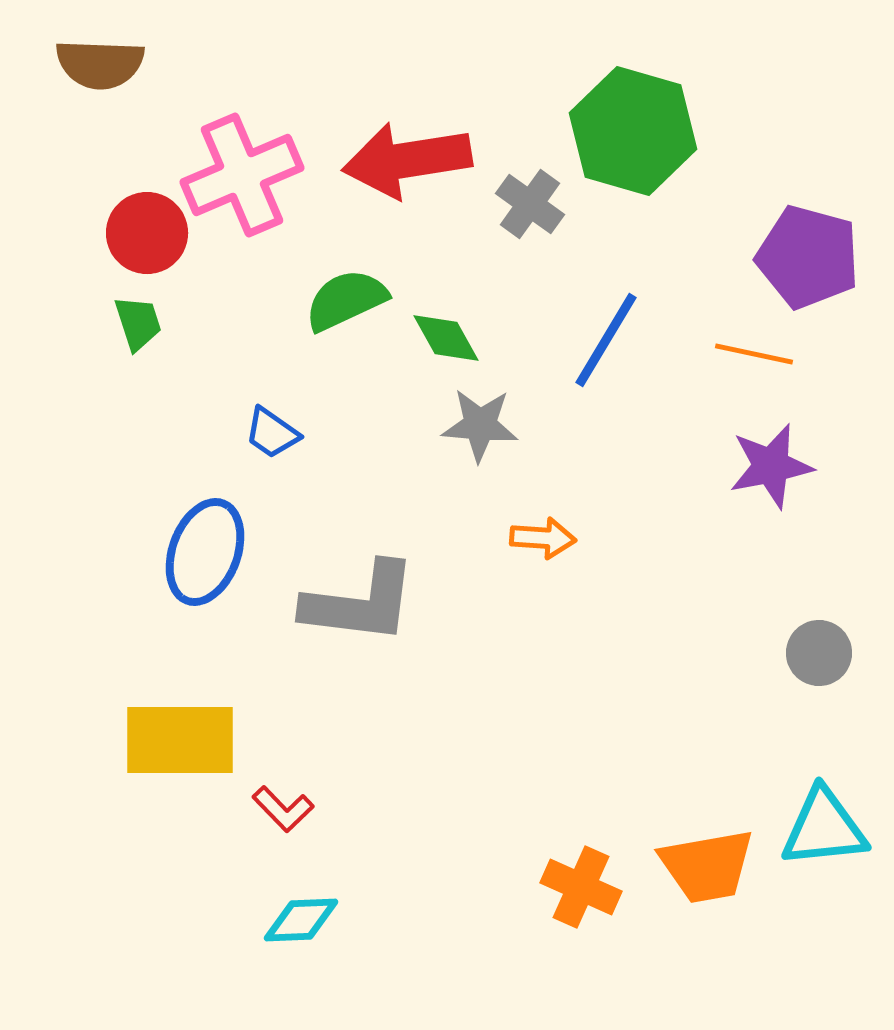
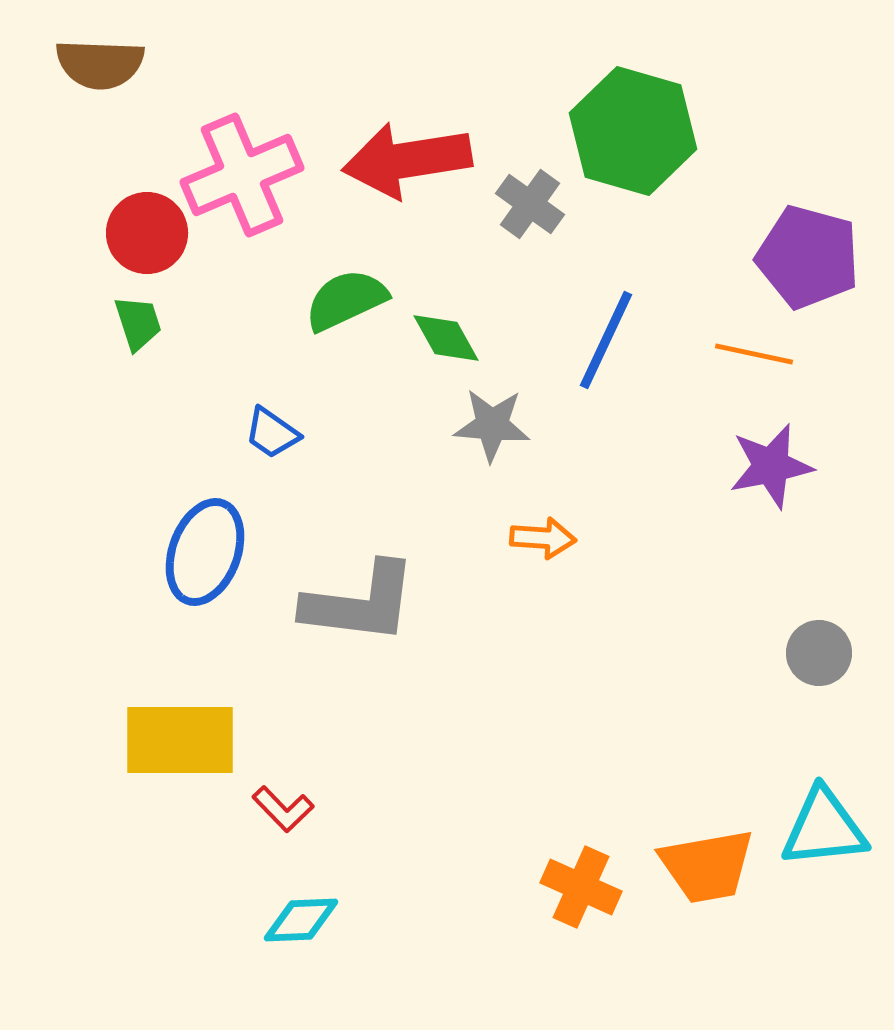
blue line: rotated 6 degrees counterclockwise
gray star: moved 12 px right
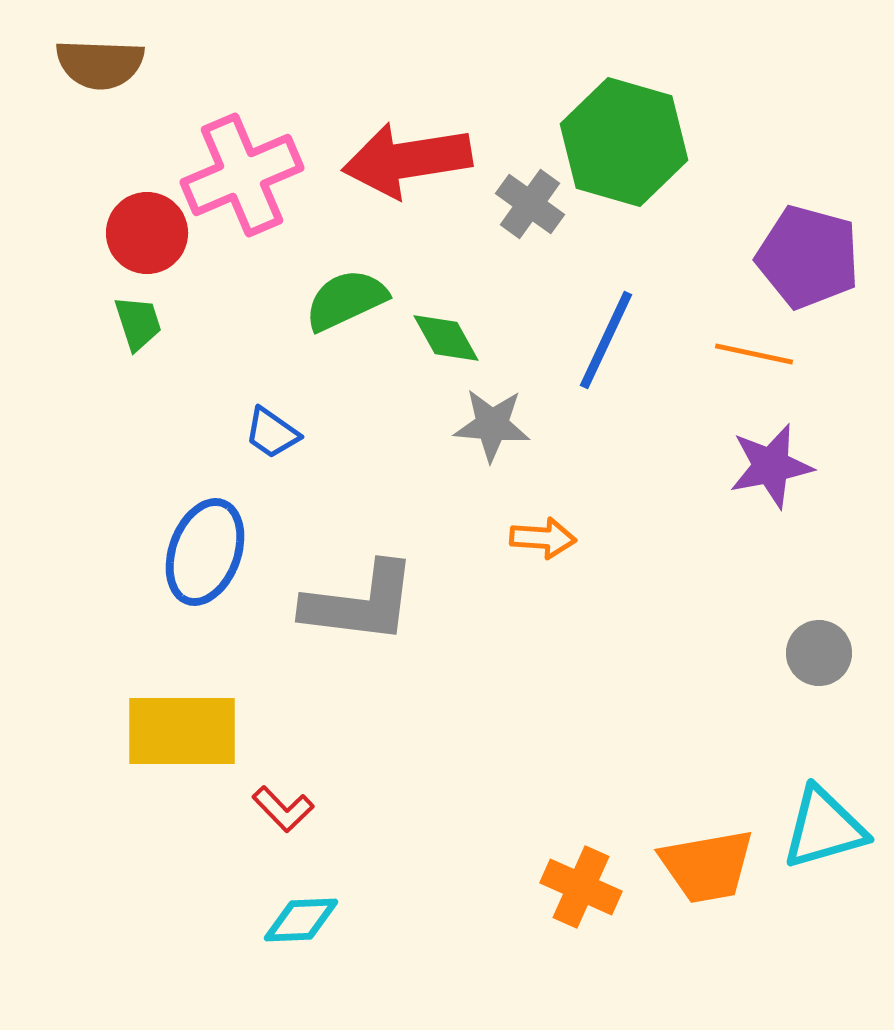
green hexagon: moved 9 px left, 11 px down
yellow rectangle: moved 2 px right, 9 px up
cyan triangle: rotated 10 degrees counterclockwise
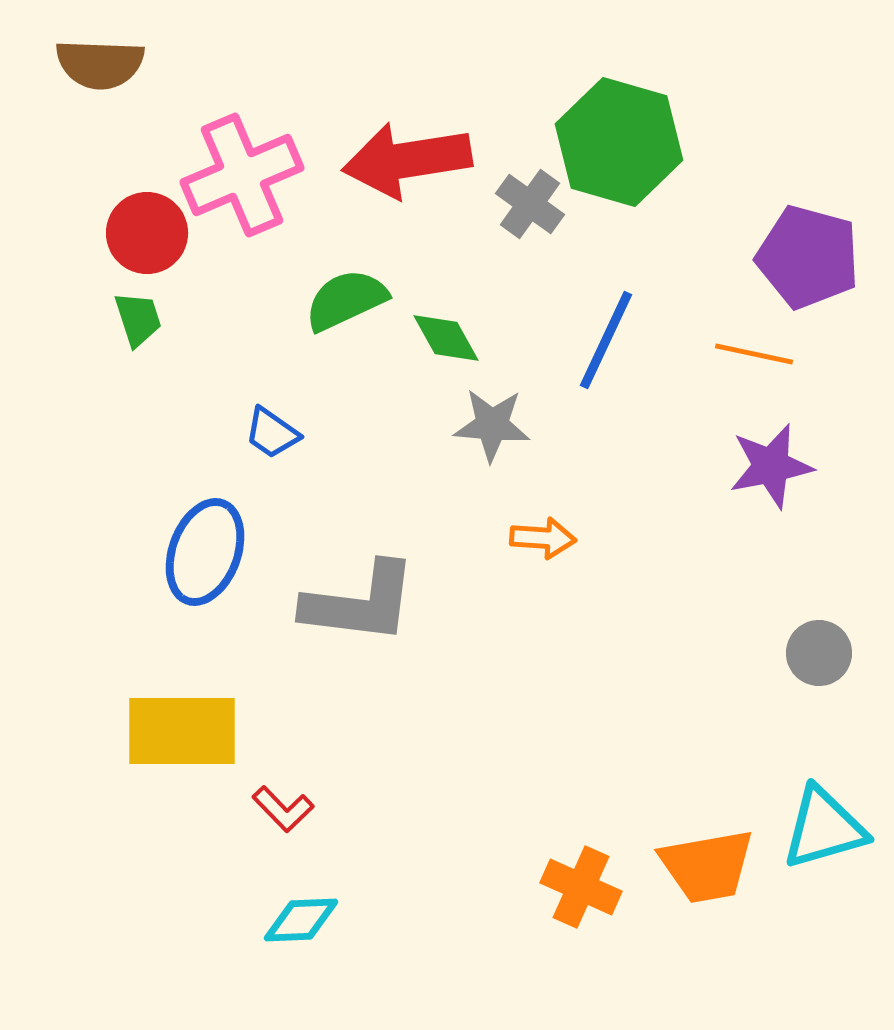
green hexagon: moved 5 px left
green trapezoid: moved 4 px up
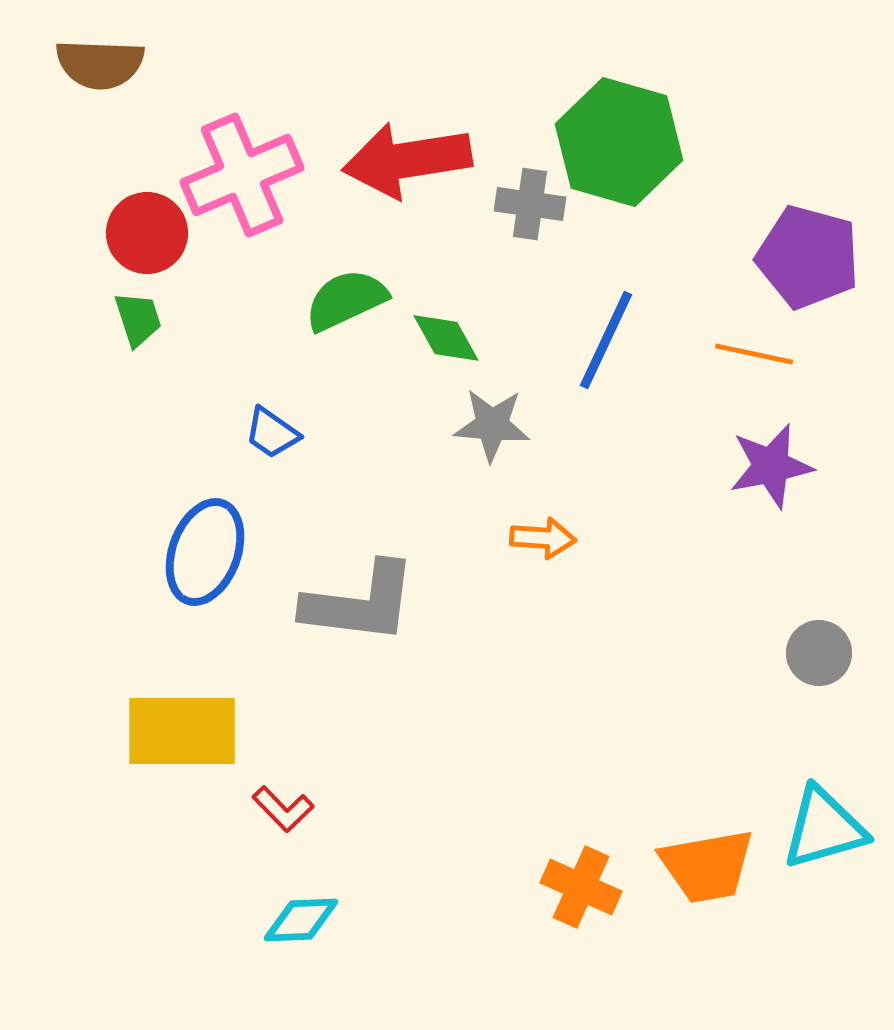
gray cross: rotated 28 degrees counterclockwise
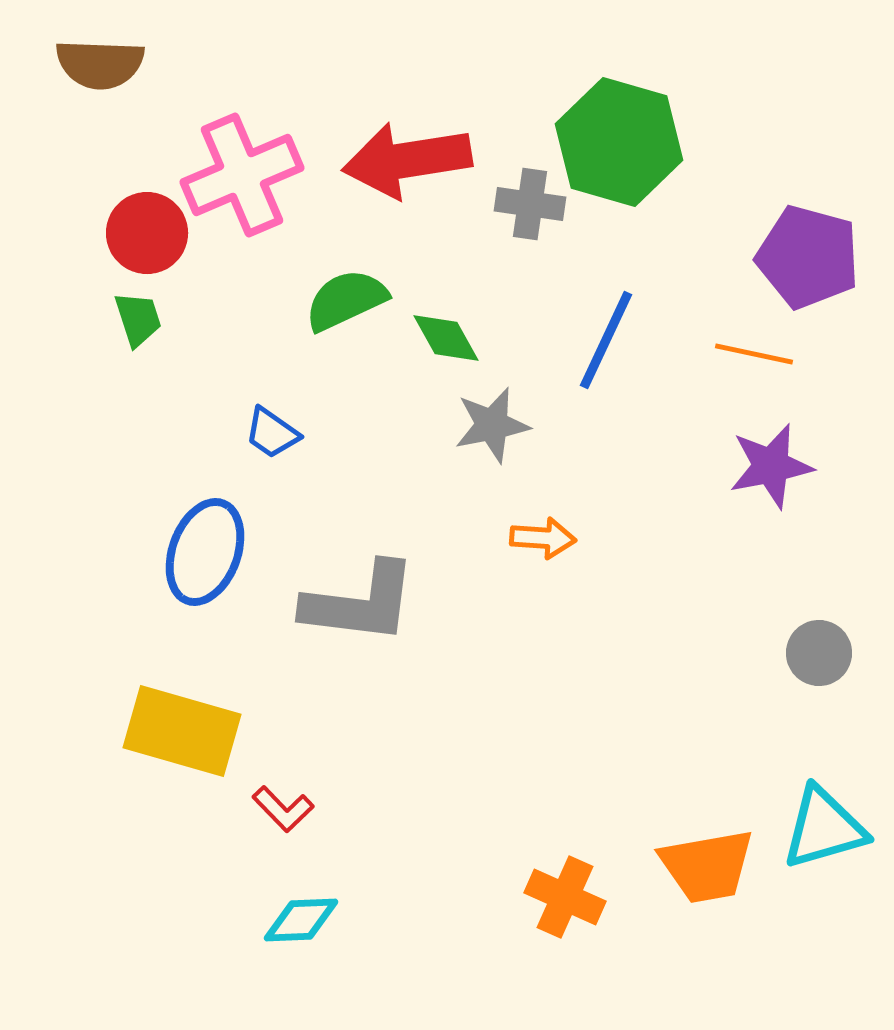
gray star: rotated 16 degrees counterclockwise
yellow rectangle: rotated 16 degrees clockwise
orange cross: moved 16 px left, 10 px down
